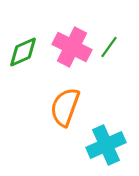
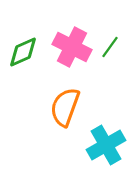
green line: moved 1 px right
cyan cross: rotated 6 degrees counterclockwise
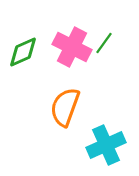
green line: moved 6 px left, 4 px up
cyan cross: rotated 6 degrees clockwise
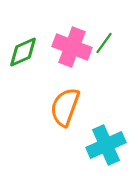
pink cross: rotated 6 degrees counterclockwise
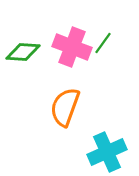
green line: moved 1 px left
green diamond: rotated 28 degrees clockwise
cyan cross: moved 1 px right, 7 px down
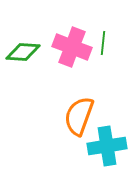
green line: rotated 30 degrees counterclockwise
orange semicircle: moved 14 px right, 9 px down
cyan cross: moved 6 px up; rotated 15 degrees clockwise
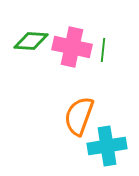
green line: moved 7 px down
pink cross: rotated 9 degrees counterclockwise
green diamond: moved 8 px right, 11 px up
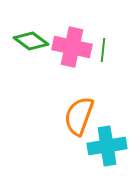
green diamond: rotated 32 degrees clockwise
